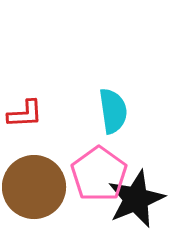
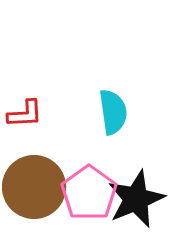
cyan semicircle: moved 1 px down
pink pentagon: moved 10 px left, 19 px down
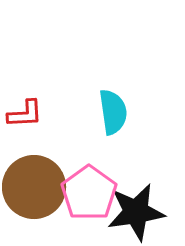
black star: moved 13 px down; rotated 14 degrees clockwise
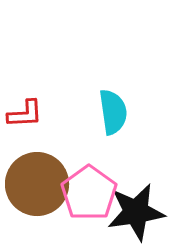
brown circle: moved 3 px right, 3 px up
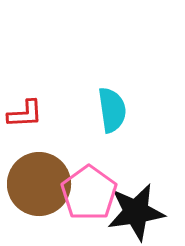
cyan semicircle: moved 1 px left, 2 px up
brown circle: moved 2 px right
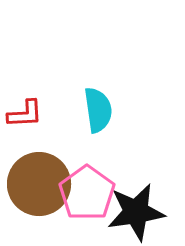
cyan semicircle: moved 14 px left
pink pentagon: moved 2 px left
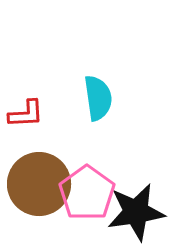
cyan semicircle: moved 12 px up
red L-shape: moved 1 px right
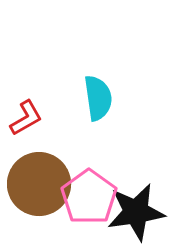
red L-shape: moved 4 px down; rotated 27 degrees counterclockwise
pink pentagon: moved 2 px right, 4 px down
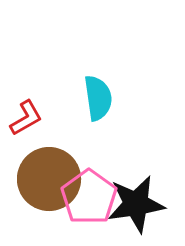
brown circle: moved 10 px right, 5 px up
black star: moved 8 px up
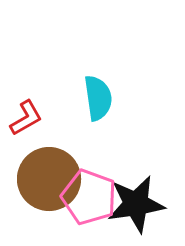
pink pentagon: rotated 16 degrees counterclockwise
